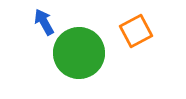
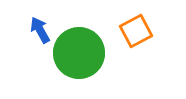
blue arrow: moved 4 px left, 8 px down
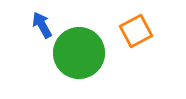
blue arrow: moved 2 px right, 5 px up
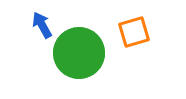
orange square: moved 2 px left, 1 px down; rotated 12 degrees clockwise
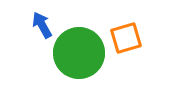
orange square: moved 8 px left, 6 px down
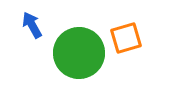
blue arrow: moved 10 px left
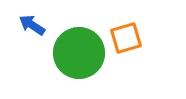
blue arrow: rotated 28 degrees counterclockwise
